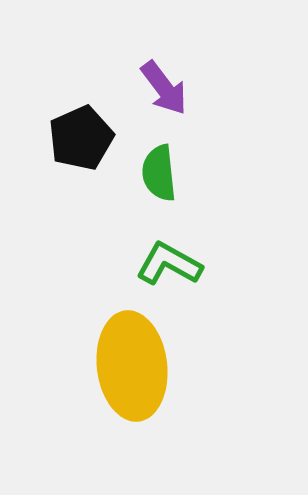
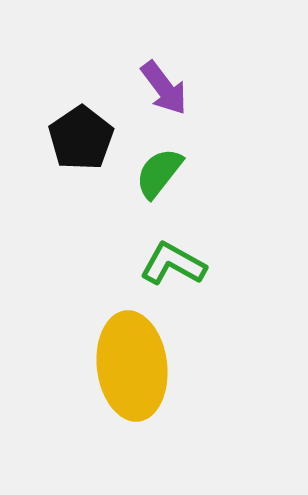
black pentagon: rotated 10 degrees counterclockwise
green semicircle: rotated 44 degrees clockwise
green L-shape: moved 4 px right
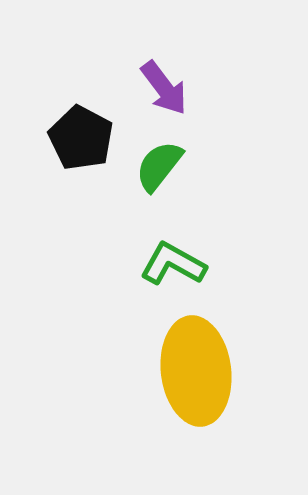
black pentagon: rotated 10 degrees counterclockwise
green semicircle: moved 7 px up
yellow ellipse: moved 64 px right, 5 px down
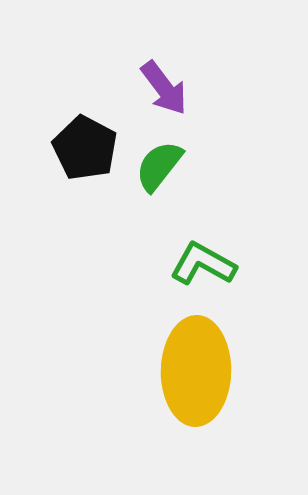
black pentagon: moved 4 px right, 10 px down
green L-shape: moved 30 px right
yellow ellipse: rotated 8 degrees clockwise
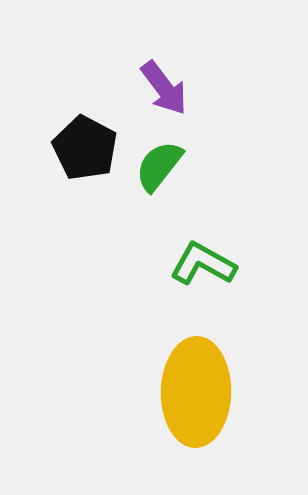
yellow ellipse: moved 21 px down
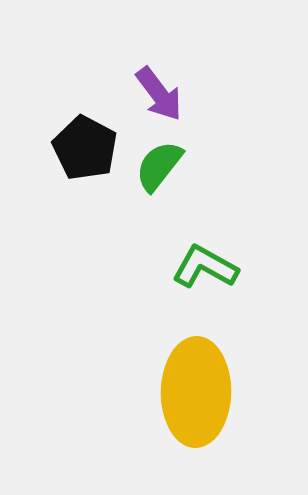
purple arrow: moved 5 px left, 6 px down
green L-shape: moved 2 px right, 3 px down
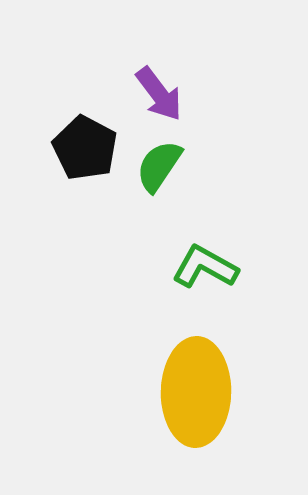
green semicircle: rotated 4 degrees counterclockwise
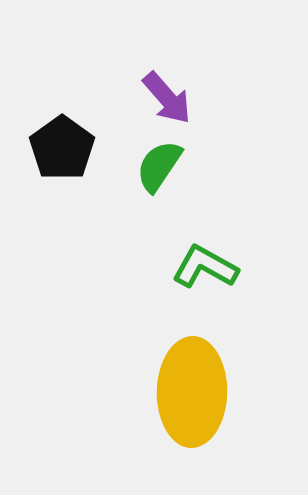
purple arrow: moved 8 px right, 4 px down; rotated 4 degrees counterclockwise
black pentagon: moved 23 px left; rotated 8 degrees clockwise
yellow ellipse: moved 4 px left
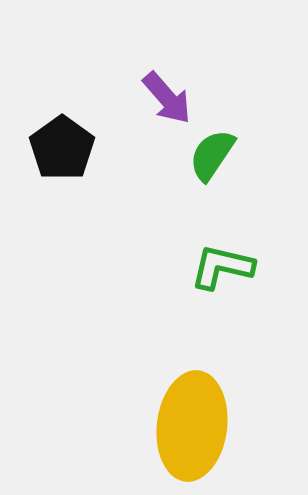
green semicircle: moved 53 px right, 11 px up
green L-shape: moved 17 px right; rotated 16 degrees counterclockwise
yellow ellipse: moved 34 px down; rotated 6 degrees clockwise
